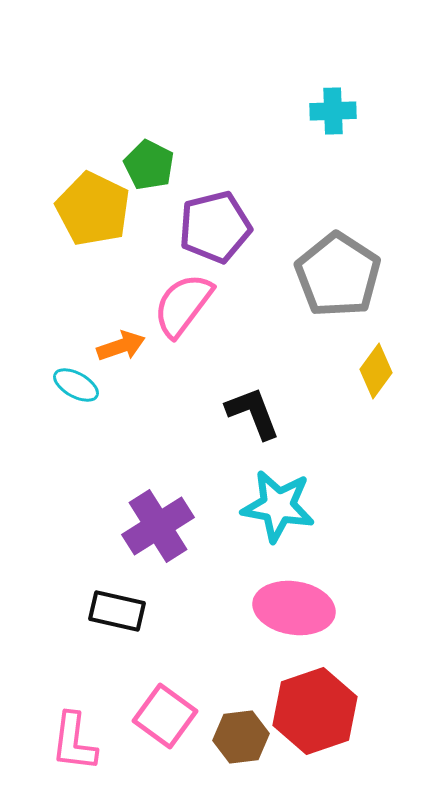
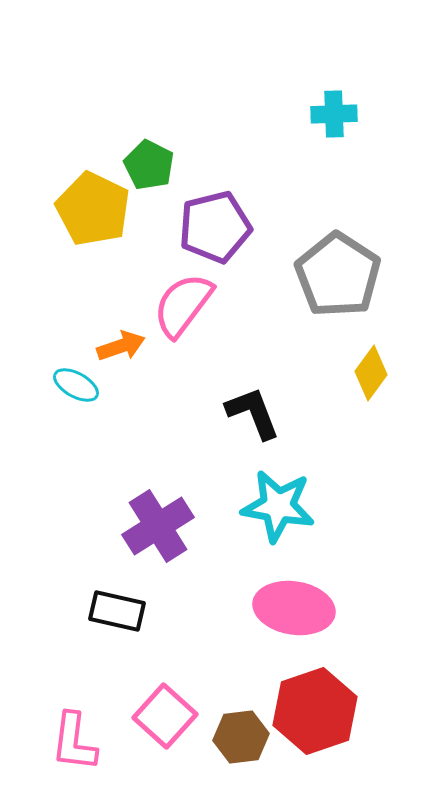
cyan cross: moved 1 px right, 3 px down
yellow diamond: moved 5 px left, 2 px down
pink square: rotated 6 degrees clockwise
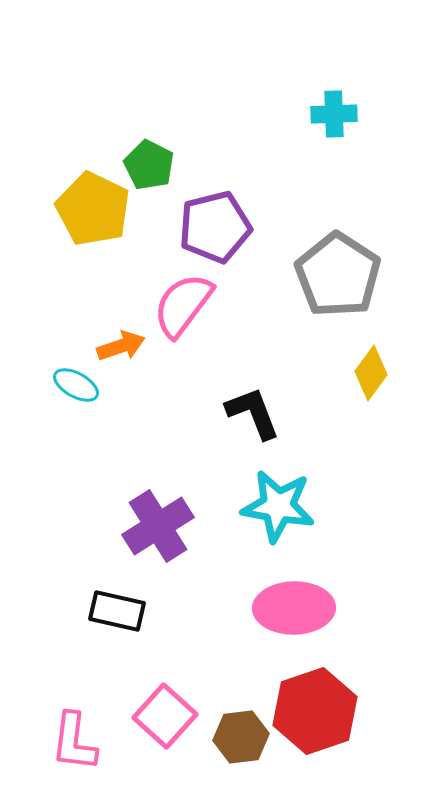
pink ellipse: rotated 10 degrees counterclockwise
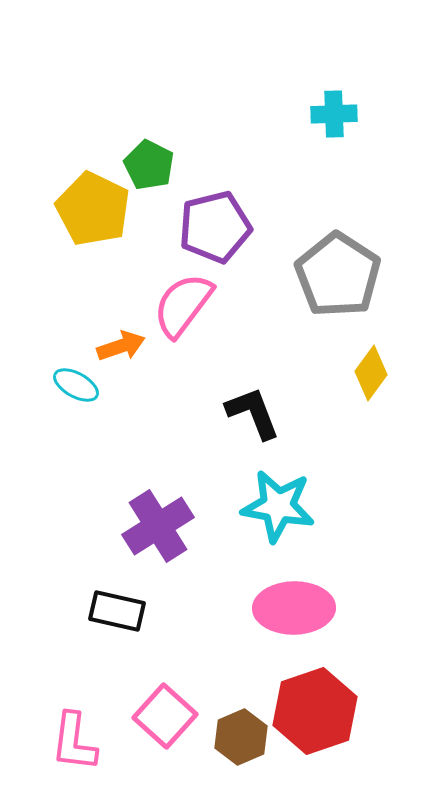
brown hexagon: rotated 16 degrees counterclockwise
